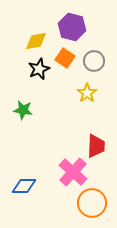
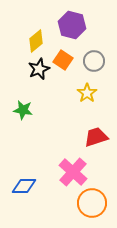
purple hexagon: moved 2 px up
yellow diamond: rotated 30 degrees counterclockwise
orange square: moved 2 px left, 2 px down
red trapezoid: moved 9 px up; rotated 110 degrees counterclockwise
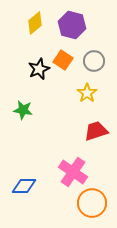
yellow diamond: moved 1 px left, 18 px up
red trapezoid: moved 6 px up
pink cross: rotated 8 degrees counterclockwise
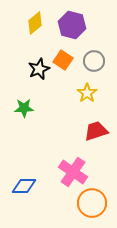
green star: moved 1 px right, 2 px up; rotated 12 degrees counterclockwise
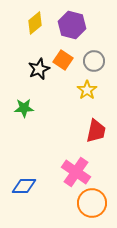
yellow star: moved 3 px up
red trapezoid: rotated 120 degrees clockwise
pink cross: moved 3 px right
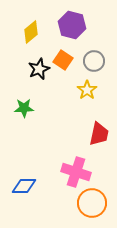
yellow diamond: moved 4 px left, 9 px down
red trapezoid: moved 3 px right, 3 px down
pink cross: rotated 16 degrees counterclockwise
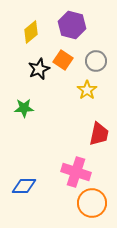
gray circle: moved 2 px right
